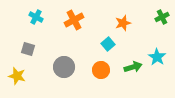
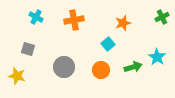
orange cross: rotated 18 degrees clockwise
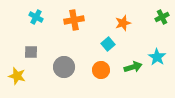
gray square: moved 3 px right, 3 px down; rotated 16 degrees counterclockwise
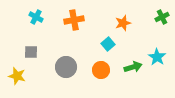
gray circle: moved 2 px right
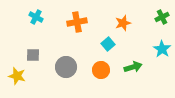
orange cross: moved 3 px right, 2 px down
gray square: moved 2 px right, 3 px down
cyan star: moved 5 px right, 8 px up
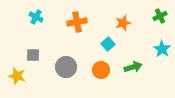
green cross: moved 2 px left, 1 px up
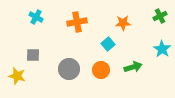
orange star: rotated 14 degrees clockwise
gray circle: moved 3 px right, 2 px down
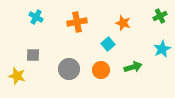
orange star: rotated 21 degrees clockwise
cyan star: rotated 12 degrees clockwise
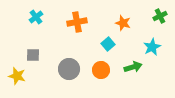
cyan cross: rotated 24 degrees clockwise
cyan star: moved 10 px left, 2 px up
